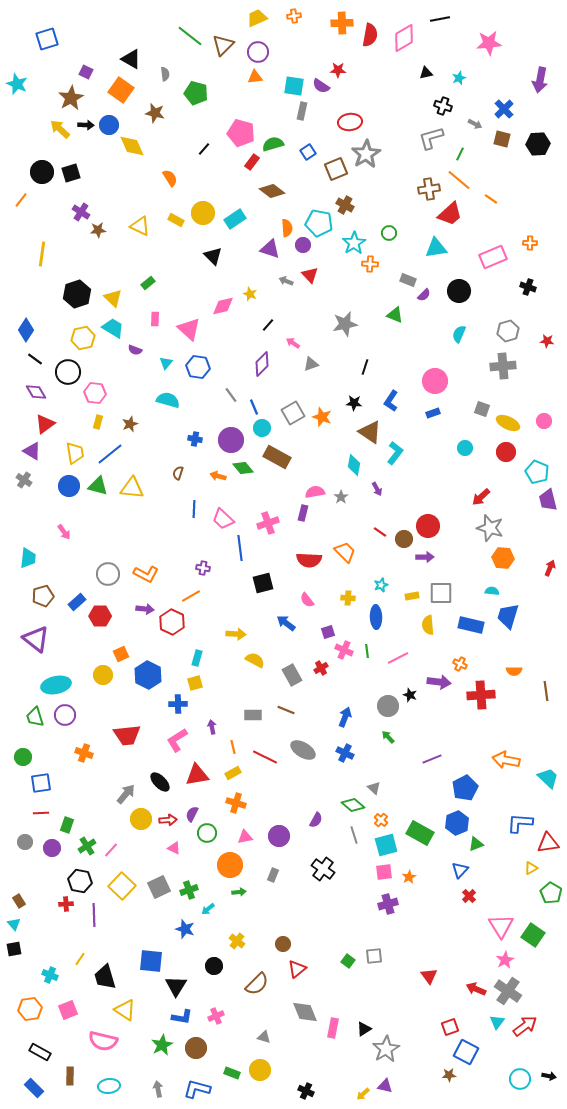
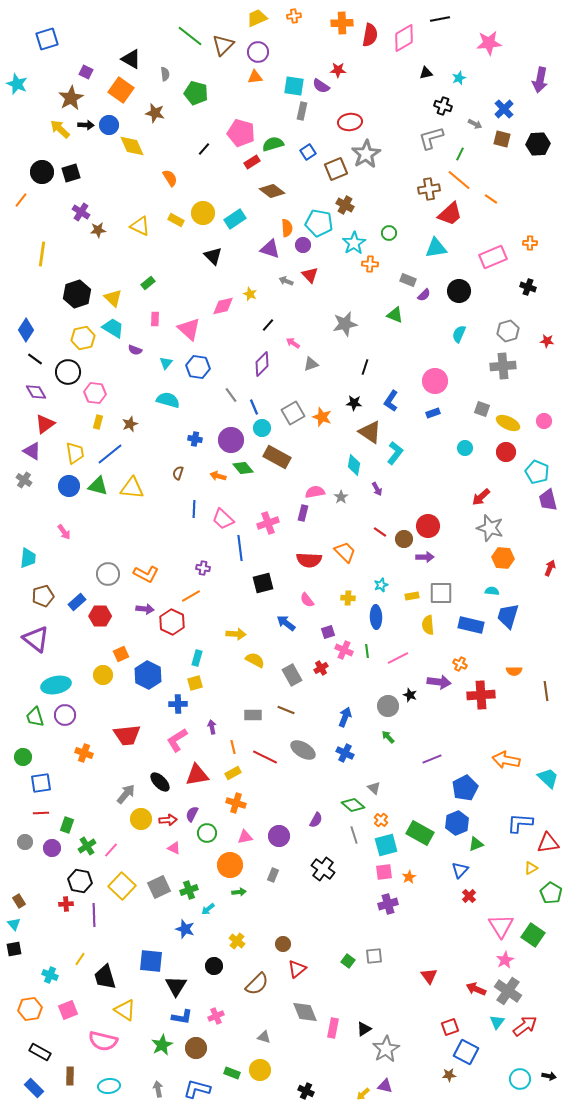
red rectangle at (252, 162): rotated 21 degrees clockwise
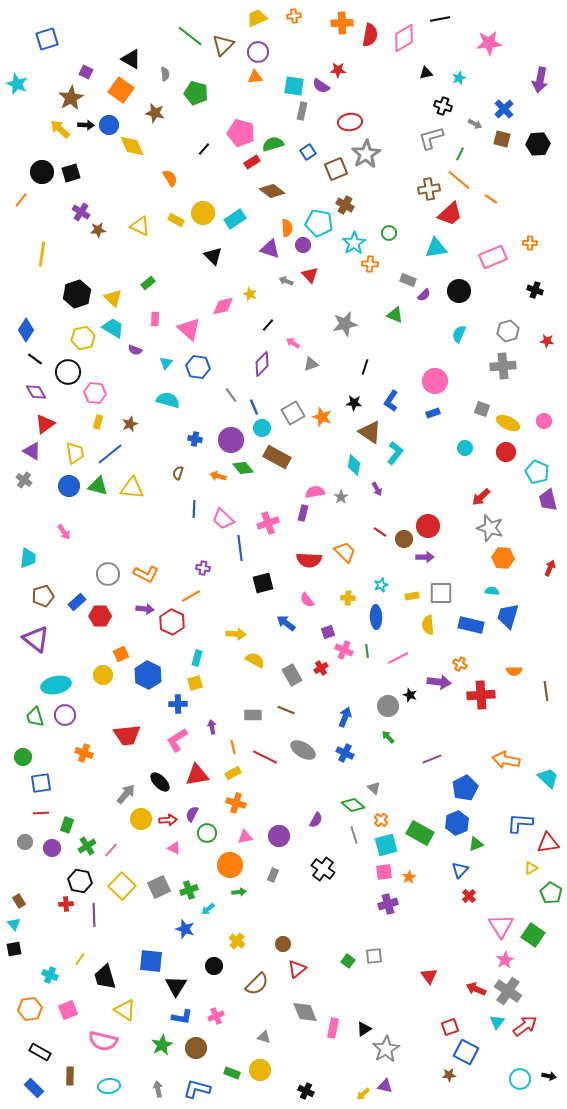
black cross at (528, 287): moved 7 px right, 3 px down
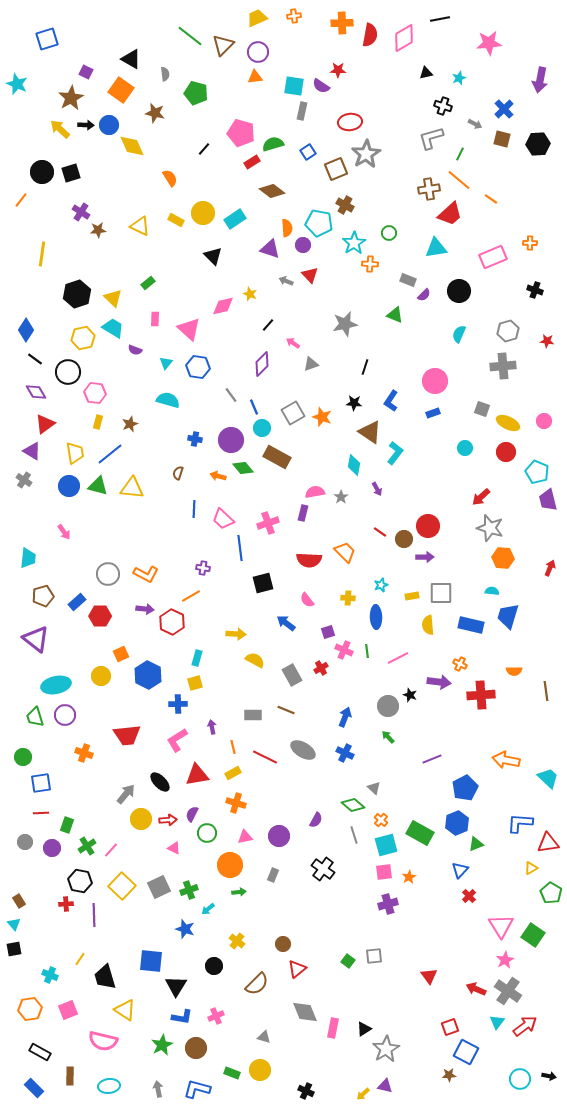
yellow circle at (103, 675): moved 2 px left, 1 px down
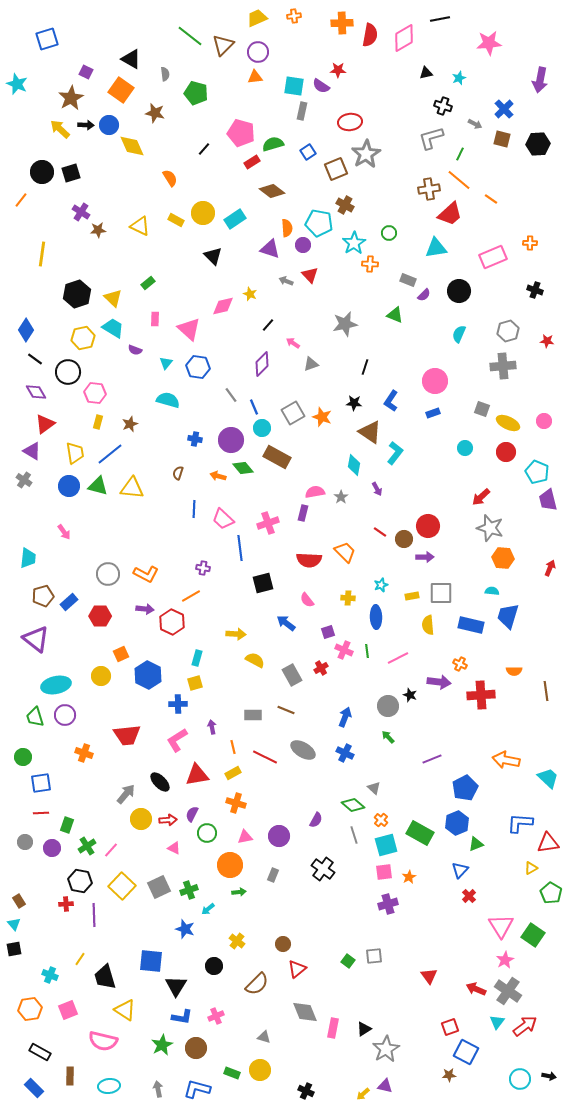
blue rectangle at (77, 602): moved 8 px left
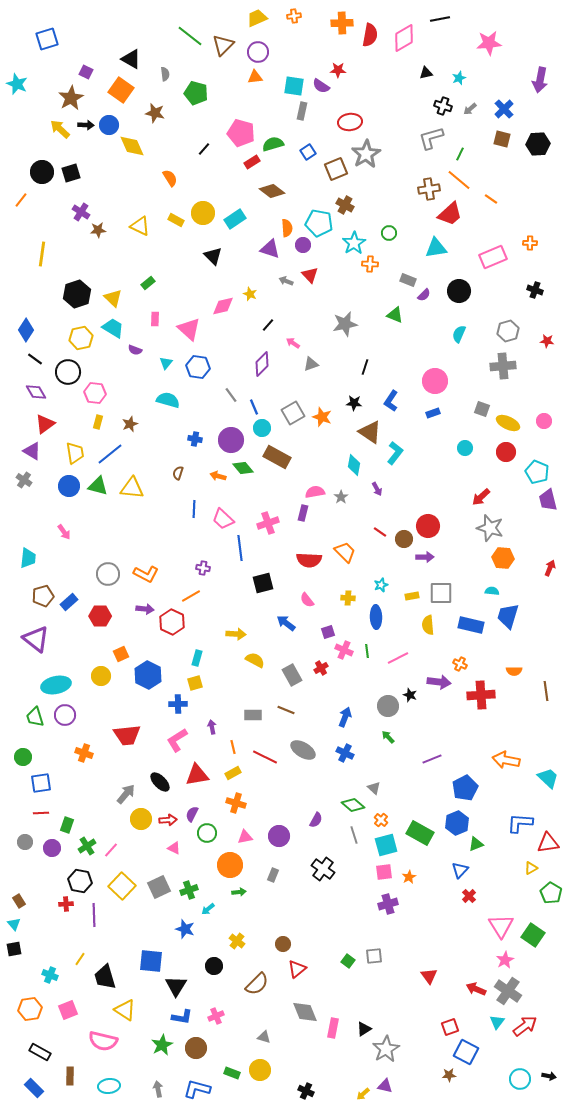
gray arrow at (475, 124): moved 5 px left, 15 px up; rotated 112 degrees clockwise
yellow hexagon at (83, 338): moved 2 px left
